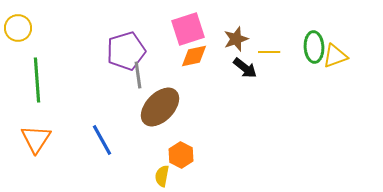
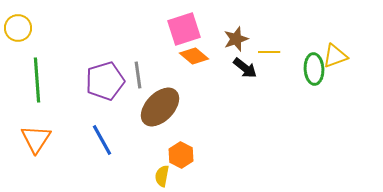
pink square: moved 4 px left
green ellipse: moved 22 px down
purple pentagon: moved 21 px left, 30 px down
orange diamond: rotated 52 degrees clockwise
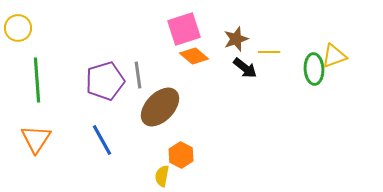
yellow triangle: moved 1 px left
